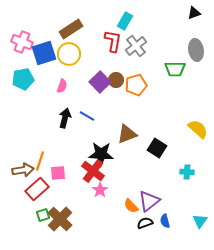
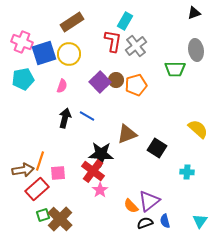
brown rectangle: moved 1 px right, 7 px up
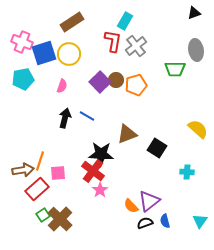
green square: rotated 16 degrees counterclockwise
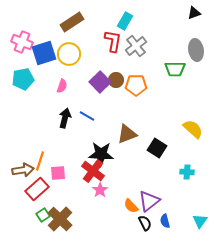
orange pentagon: rotated 15 degrees clockwise
yellow semicircle: moved 5 px left
black semicircle: rotated 84 degrees clockwise
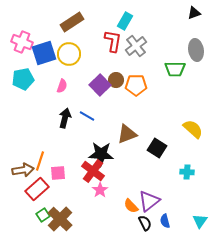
purple square: moved 3 px down
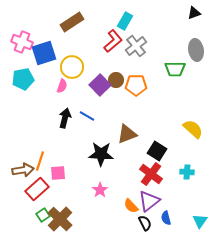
red L-shape: rotated 40 degrees clockwise
yellow circle: moved 3 px right, 13 px down
black square: moved 3 px down
red cross: moved 58 px right, 3 px down
blue semicircle: moved 1 px right, 3 px up
